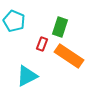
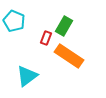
green rectangle: moved 4 px right, 1 px up; rotated 12 degrees clockwise
red rectangle: moved 4 px right, 6 px up
cyan triangle: rotated 10 degrees counterclockwise
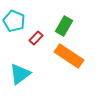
red rectangle: moved 10 px left; rotated 24 degrees clockwise
cyan triangle: moved 7 px left, 2 px up
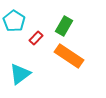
cyan pentagon: rotated 10 degrees clockwise
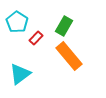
cyan pentagon: moved 3 px right, 1 px down
orange rectangle: rotated 16 degrees clockwise
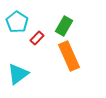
red rectangle: moved 1 px right
orange rectangle: rotated 16 degrees clockwise
cyan triangle: moved 2 px left
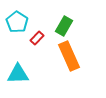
cyan triangle: rotated 35 degrees clockwise
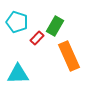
cyan pentagon: rotated 15 degrees counterclockwise
green rectangle: moved 9 px left
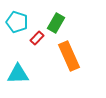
green rectangle: moved 1 px right, 3 px up
